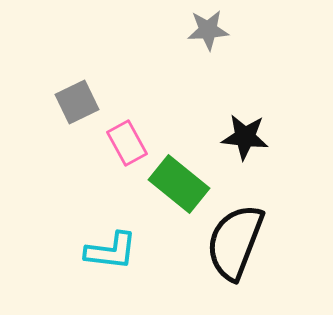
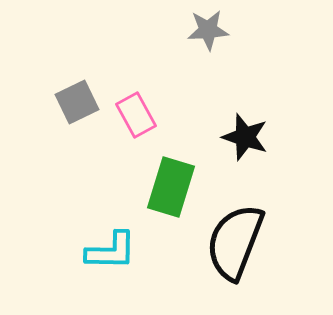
black star: rotated 12 degrees clockwise
pink rectangle: moved 9 px right, 28 px up
green rectangle: moved 8 px left, 3 px down; rotated 68 degrees clockwise
cyan L-shape: rotated 6 degrees counterclockwise
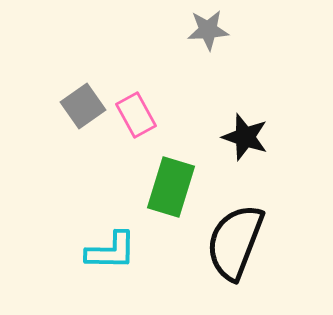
gray square: moved 6 px right, 4 px down; rotated 9 degrees counterclockwise
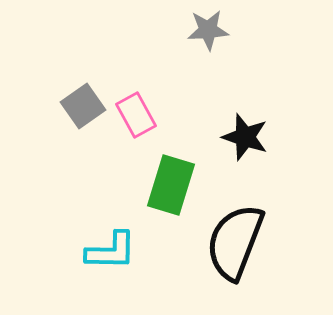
green rectangle: moved 2 px up
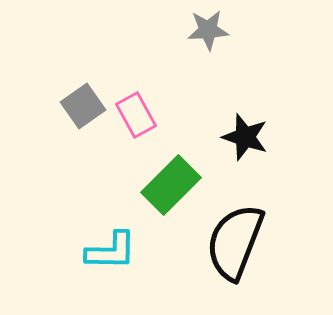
green rectangle: rotated 28 degrees clockwise
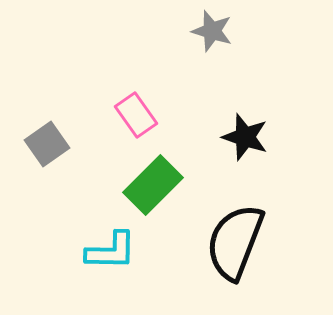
gray star: moved 4 px right, 1 px down; rotated 21 degrees clockwise
gray square: moved 36 px left, 38 px down
pink rectangle: rotated 6 degrees counterclockwise
green rectangle: moved 18 px left
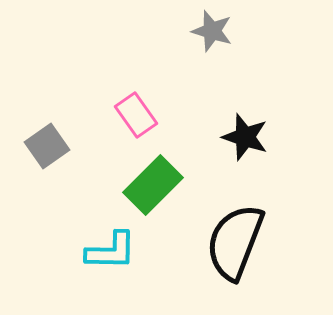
gray square: moved 2 px down
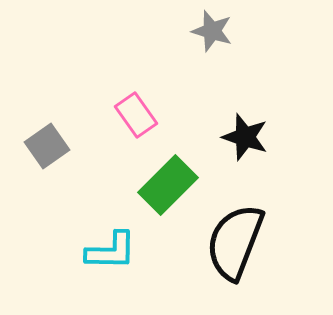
green rectangle: moved 15 px right
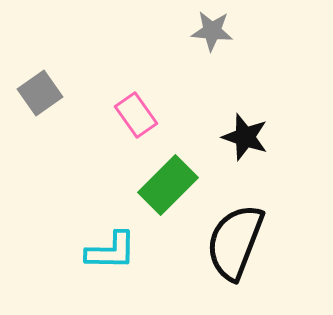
gray star: rotated 12 degrees counterclockwise
gray square: moved 7 px left, 53 px up
